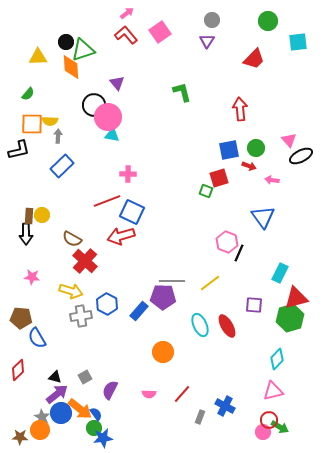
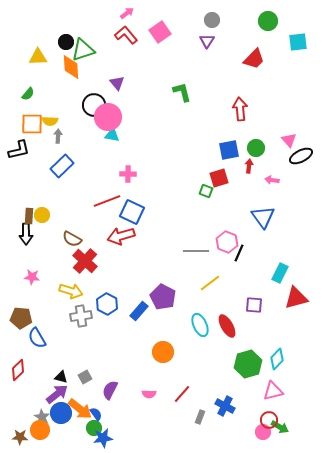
red arrow at (249, 166): rotated 104 degrees counterclockwise
gray line at (172, 281): moved 24 px right, 30 px up
purple pentagon at (163, 297): rotated 25 degrees clockwise
green hexagon at (290, 318): moved 42 px left, 46 px down
black triangle at (55, 377): moved 6 px right
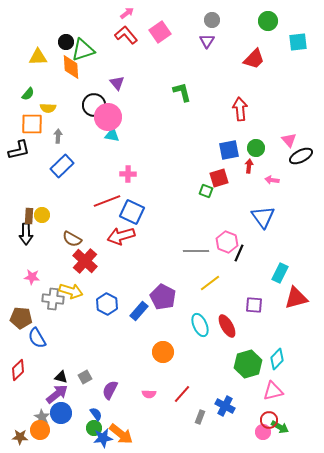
yellow semicircle at (50, 121): moved 2 px left, 13 px up
gray cross at (81, 316): moved 28 px left, 17 px up; rotated 15 degrees clockwise
orange arrow at (80, 409): moved 41 px right, 25 px down
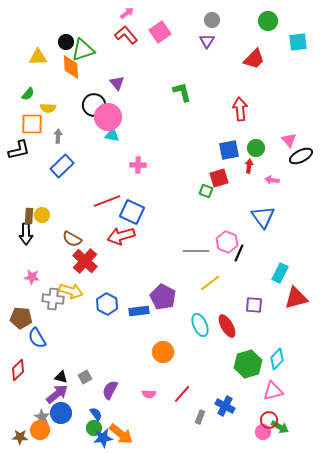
pink cross at (128, 174): moved 10 px right, 9 px up
blue rectangle at (139, 311): rotated 42 degrees clockwise
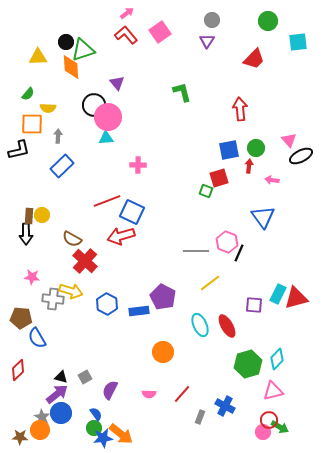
cyan triangle at (112, 135): moved 6 px left, 3 px down; rotated 14 degrees counterclockwise
cyan rectangle at (280, 273): moved 2 px left, 21 px down
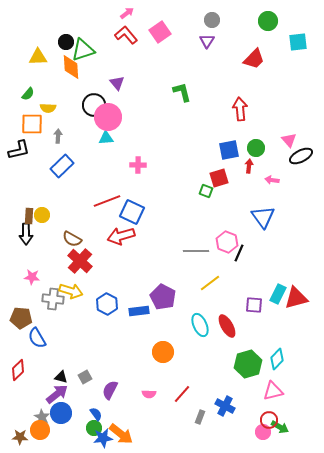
red cross at (85, 261): moved 5 px left
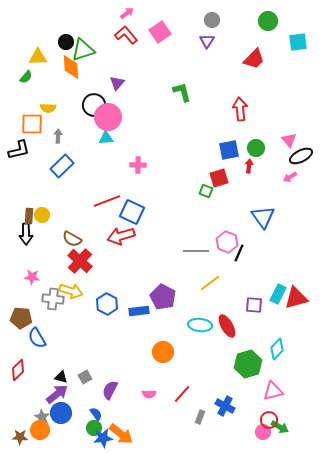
purple triangle at (117, 83): rotated 21 degrees clockwise
green semicircle at (28, 94): moved 2 px left, 17 px up
pink arrow at (272, 180): moved 18 px right, 3 px up; rotated 40 degrees counterclockwise
cyan ellipse at (200, 325): rotated 60 degrees counterclockwise
cyan diamond at (277, 359): moved 10 px up
